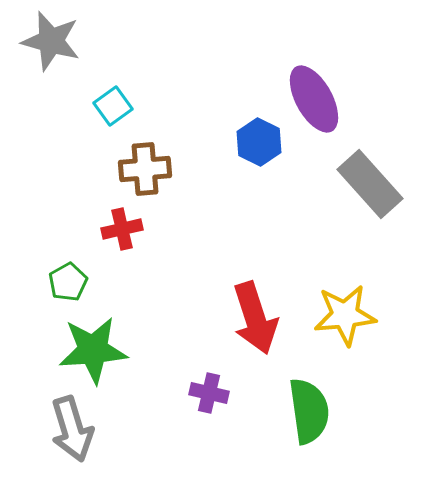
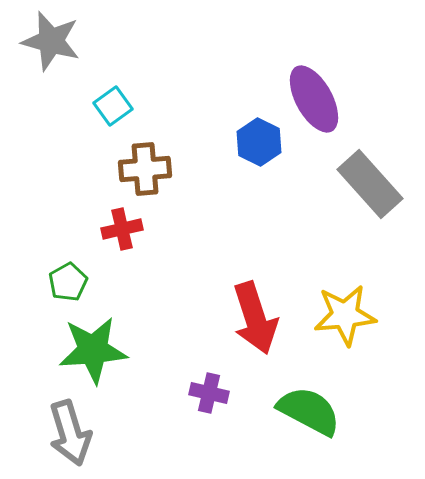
green semicircle: rotated 54 degrees counterclockwise
gray arrow: moved 2 px left, 4 px down
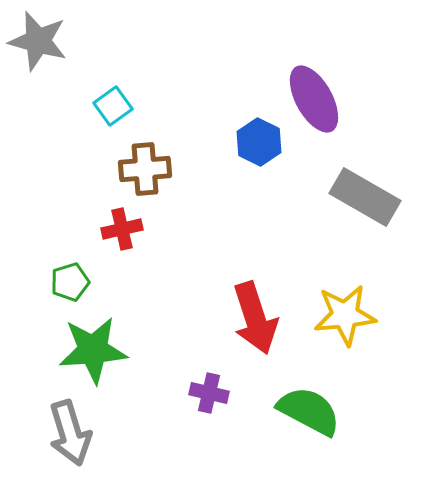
gray star: moved 13 px left
gray rectangle: moved 5 px left, 13 px down; rotated 18 degrees counterclockwise
green pentagon: moved 2 px right; rotated 12 degrees clockwise
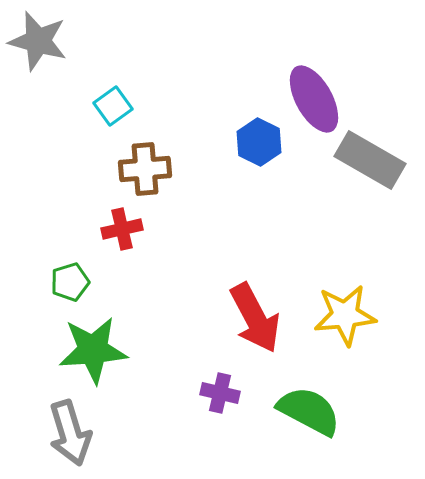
gray rectangle: moved 5 px right, 37 px up
red arrow: rotated 10 degrees counterclockwise
purple cross: moved 11 px right
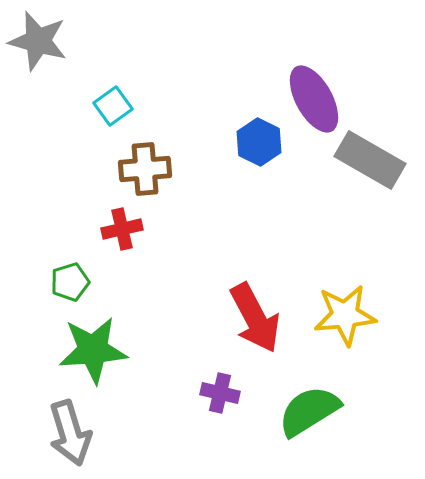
green semicircle: rotated 60 degrees counterclockwise
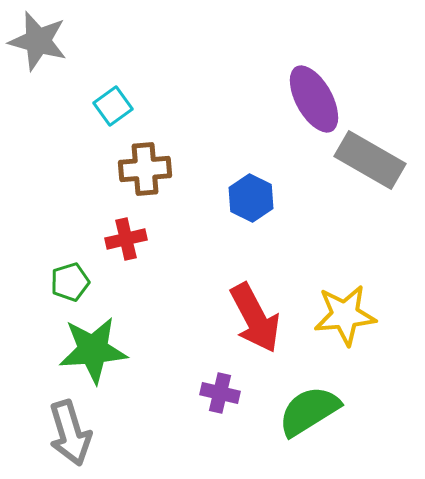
blue hexagon: moved 8 px left, 56 px down
red cross: moved 4 px right, 10 px down
